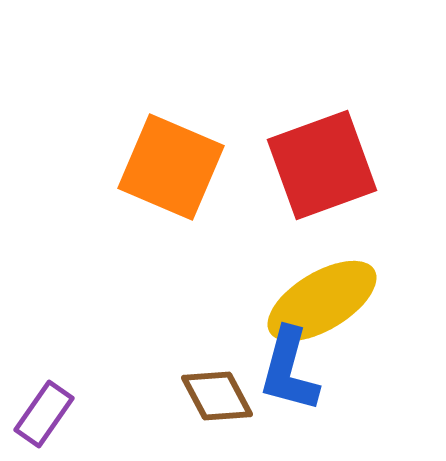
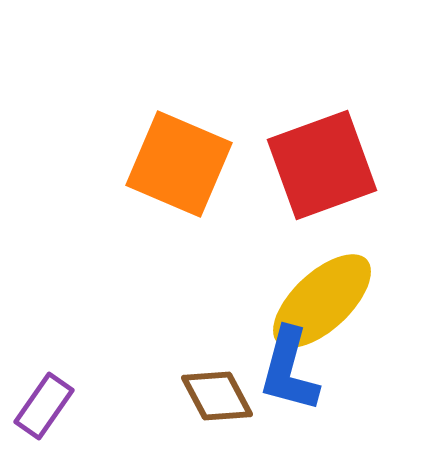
orange square: moved 8 px right, 3 px up
yellow ellipse: rotated 12 degrees counterclockwise
purple rectangle: moved 8 px up
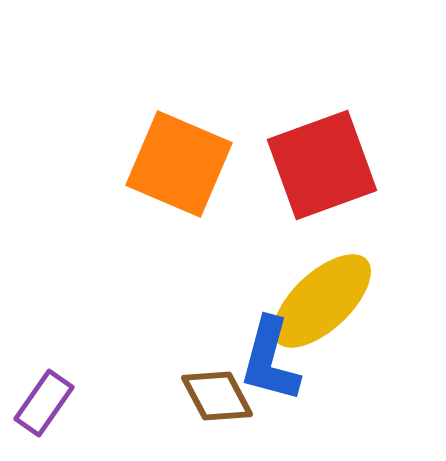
blue L-shape: moved 19 px left, 10 px up
purple rectangle: moved 3 px up
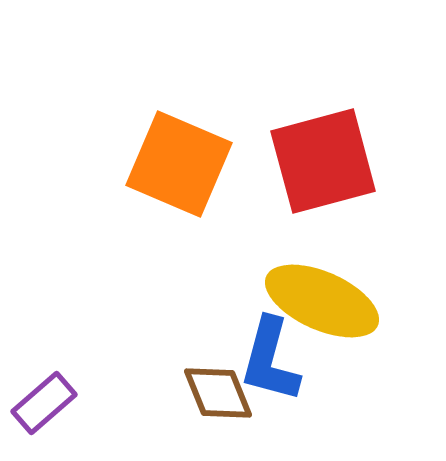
red square: moved 1 px right, 4 px up; rotated 5 degrees clockwise
yellow ellipse: rotated 67 degrees clockwise
brown diamond: moved 1 px right, 3 px up; rotated 6 degrees clockwise
purple rectangle: rotated 14 degrees clockwise
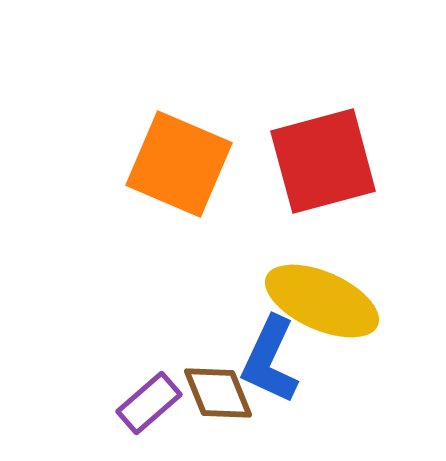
blue L-shape: rotated 10 degrees clockwise
purple rectangle: moved 105 px right
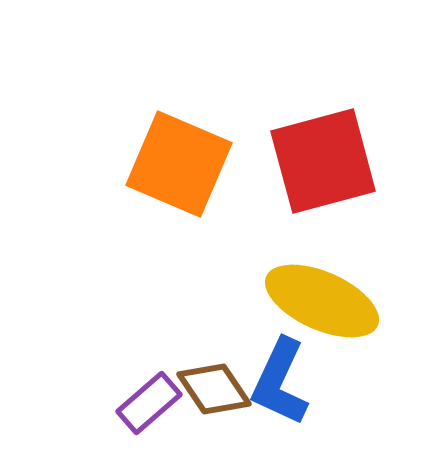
blue L-shape: moved 10 px right, 22 px down
brown diamond: moved 4 px left, 4 px up; rotated 12 degrees counterclockwise
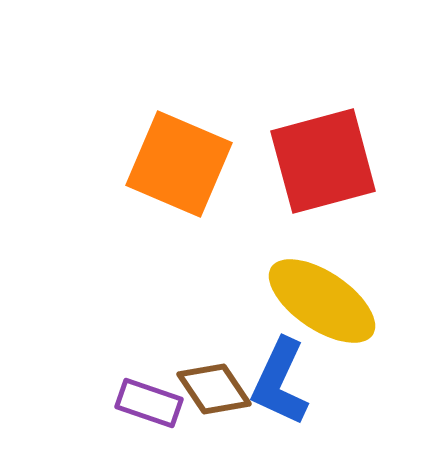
yellow ellipse: rotated 10 degrees clockwise
purple rectangle: rotated 60 degrees clockwise
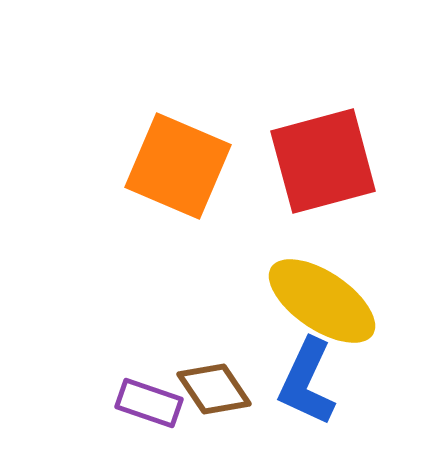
orange square: moved 1 px left, 2 px down
blue L-shape: moved 27 px right
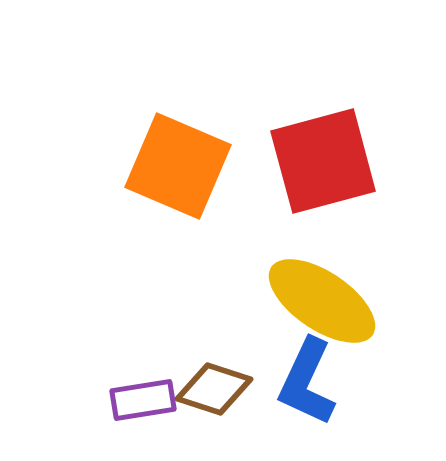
brown diamond: rotated 38 degrees counterclockwise
purple rectangle: moved 6 px left, 3 px up; rotated 28 degrees counterclockwise
